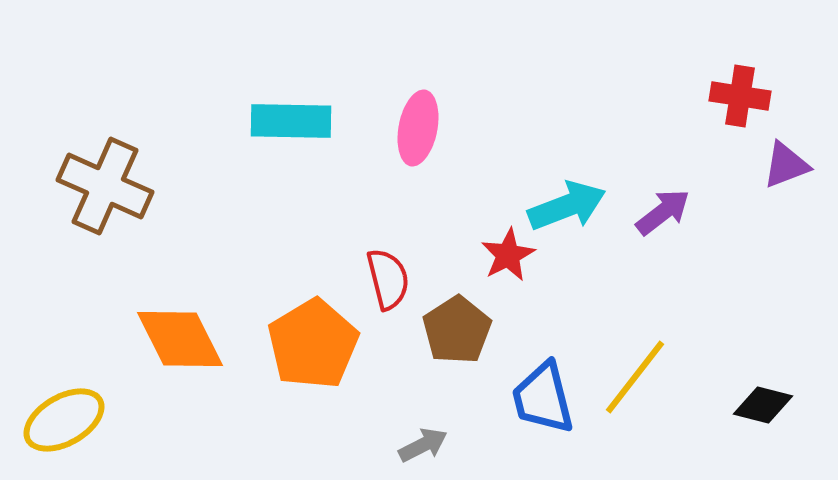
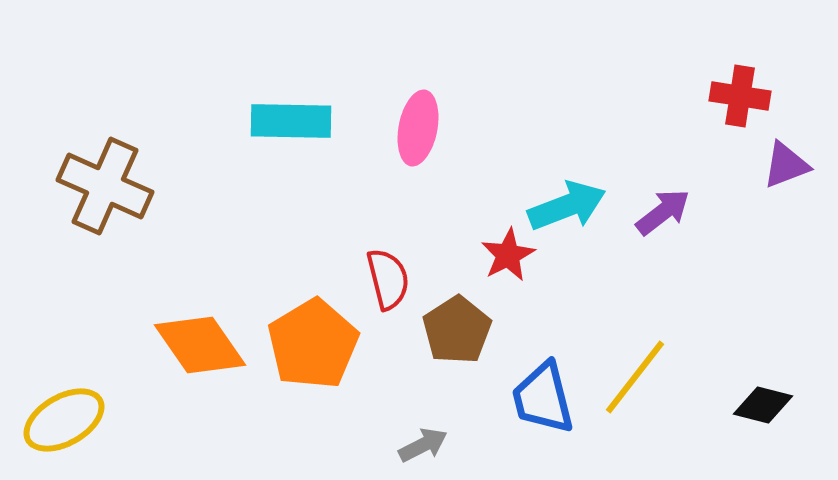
orange diamond: moved 20 px right, 6 px down; rotated 8 degrees counterclockwise
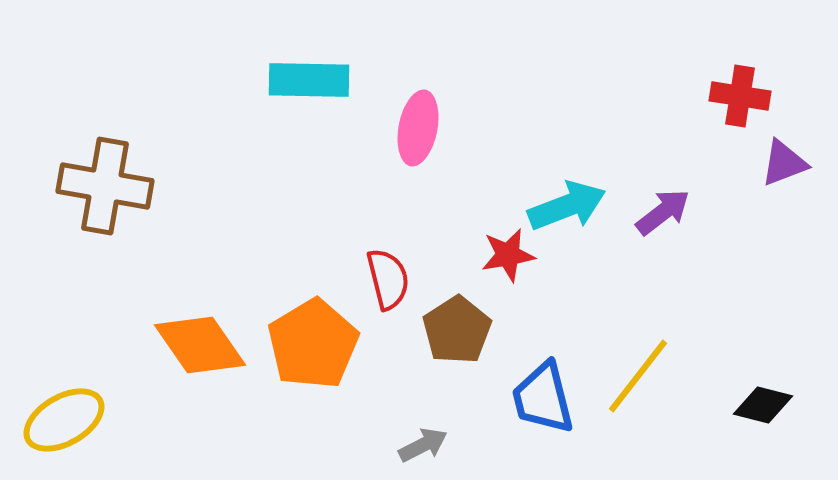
cyan rectangle: moved 18 px right, 41 px up
purple triangle: moved 2 px left, 2 px up
brown cross: rotated 14 degrees counterclockwise
red star: rotated 18 degrees clockwise
yellow line: moved 3 px right, 1 px up
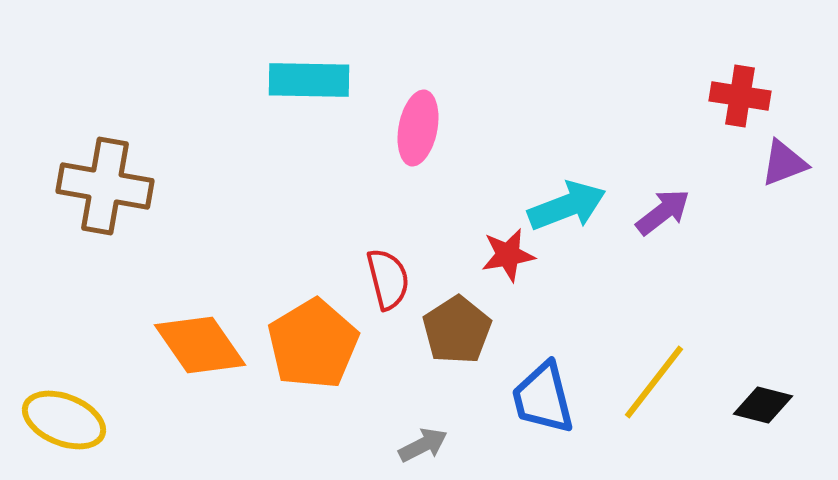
yellow line: moved 16 px right, 6 px down
yellow ellipse: rotated 52 degrees clockwise
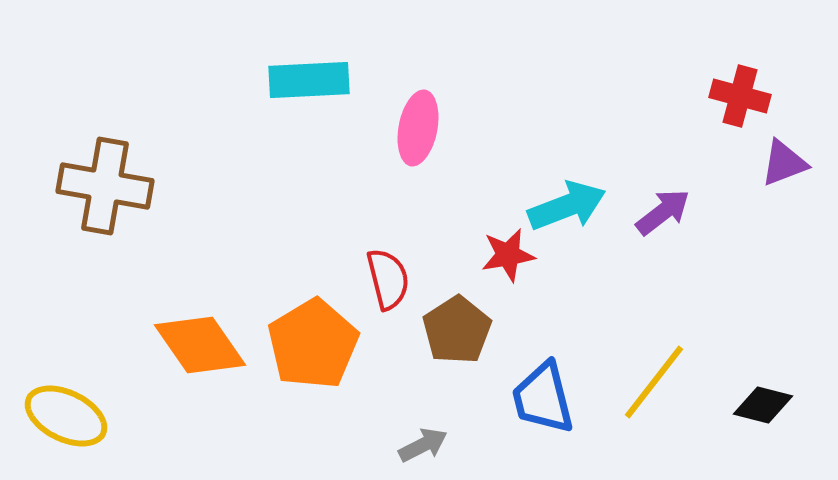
cyan rectangle: rotated 4 degrees counterclockwise
red cross: rotated 6 degrees clockwise
yellow ellipse: moved 2 px right, 4 px up; rotated 4 degrees clockwise
